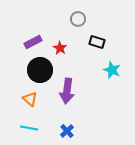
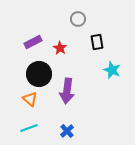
black rectangle: rotated 63 degrees clockwise
black circle: moved 1 px left, 4 px down
cyan line: rotated 30 degrees counterclockwise
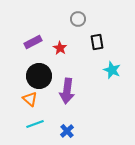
black circle: moved 2 px down
cyan line: moved 6 px right, 4 px up
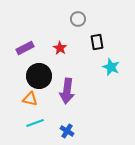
purple rectangle: moved 8 px left, 6 px down
cyan star: moved 1 px left, 3 px up
orange triangle: rotated 28 degrees counterclockwise
cyan line: moved 1 px up
blue cross: rotated 16 degrees counterclockwise
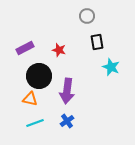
gray circle: moved 9 px right, 3 px up
red star: moved 1 px left, 2 px down; rotated 16 degrees counterclockwise
blue cross: moved 10 px up; rotated 24 degrees clockwise
